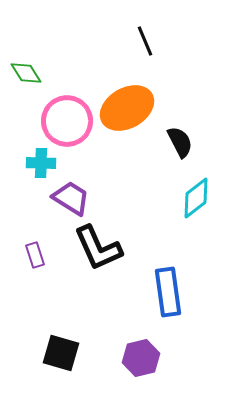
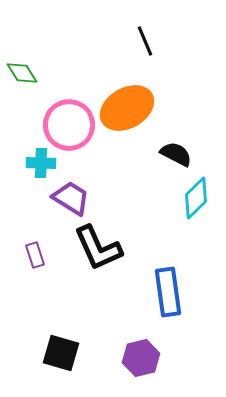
green diamond: moved 4 px left
pink circle: moved 2 px right, 4 px down
black semicircle: moved 4 px left, 12 px down; rotated 36 degrees counterclockwise
cyan diamond: rotated 6 degrees counterclockwise
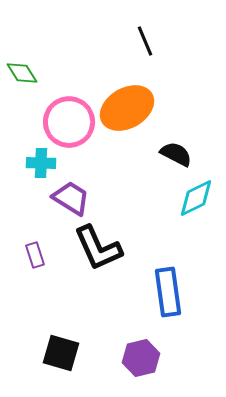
pink circle: moved 3 px up
cyan diamond: rotated 18 degrees clockwise
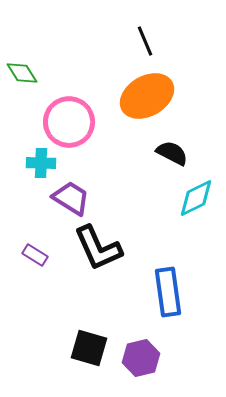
orange ellipse: moved 20 px right, 12 px up
black semicircle: moved 4 px left, 1 px up
purple rectangle: rotated 40 degrees counterclockwise
black square: moved 28 px right, 5 px up
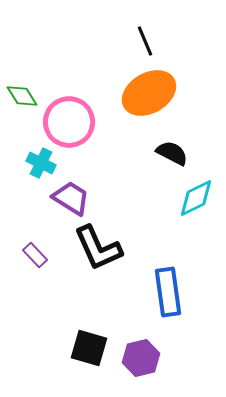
green diamond: moved 23 px down
orange ellipse: moved 2 px right, 3 px up
cyan cross: rotated 24 degrees clockwise
purple rectangle: rotated 15 degrees clockwise
